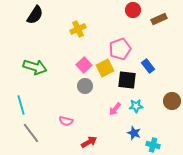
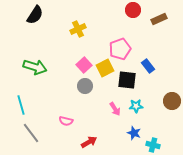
pink arrow: rotated 72 degrees counterclockwise
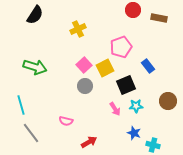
brown rectangle: moved 1 px up; rotated 35 degrees clockwise
pink pentagon: moved 1 px right, 2 px up
black square: moved 1 px left, 5 px down; rotated 30 degrees counterclockwise
brown circle: moved 4 px left
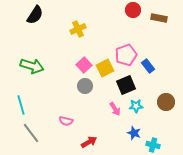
pink pentagon: moved 5 px right, 8 px down
green arrow: moved 3 px left, 1 px up
brown circle: moved 2 px left, 1 px down
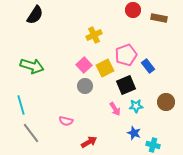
yellow cross: moved 16 px right, 6 px down
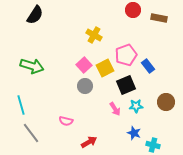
yellow cross: rotated 35 degrees counterclockwise
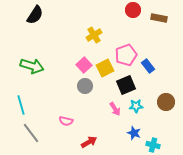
yellow cross: rotated 28 degrees clockwise
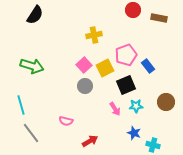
yellow cross: rotated 21 degrees clockwise
red arrow: moved 1 px right, 1 px up
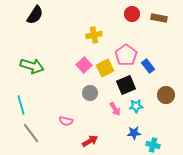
red circle: moved 1 px left, 4 px down
pink pentagon: rotated 15 degrees counterclockwise
gray circle: moved 5 px right, 7 px down
brown circle: moved 7 px up
blue star: rotated 24 degrees counterclockwise
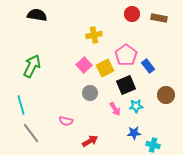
black semicircle: moved 2 px right; rotated 114 degrees counterclockwise
green arrow: rotated 80 degrees counterclockwise
